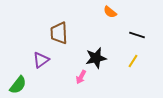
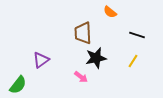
brown trapezoid: moved 24 px right
pink arrow: rotated 80 degrees counterclockwise
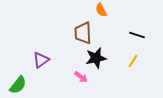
orange semicircle: moved 9 px left, 2 px up; rotated 24 degrees clockwise
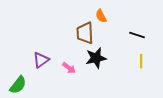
orange semicircle: moved 6 px down
brown trapezoid: moved 2 px right
yellow line: moved 8 px right; rotated 32 degrees counterclockwise
pink arrow: moved 12 px left, 9 px up
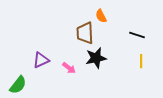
purple triangle: rotated 12 degrees clockwise
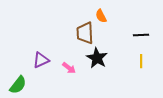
black line: moved 4 px right; rotated 21 degrees counterclockwise
black star: moved 1 px right; rotated 30 degrees counterclockwise
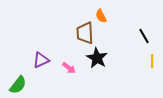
black line: moved 3 px right, 1 px down; rotated 63 degrees clockwise
yellow line: moved 11 px right
